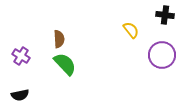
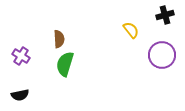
black cross: rotated 24 degrees counterclockwise
green semicircle: rotated 120 degrees counterclockwise
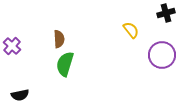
black cross: moved 1 px right, 2 px up
purple cross: moved 9 px left, 10 px up; rotated 12 degrees clockwise
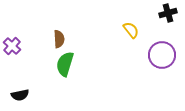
black cross: moved 2 px right
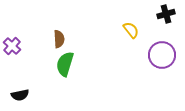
black cross: moved 2 px left, 1 px down
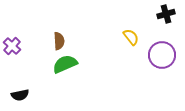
yellow semicircle: moved 7 px down
brown semicircle: moved 2 px down
green semicircle: rotated 50 degrees clockwise
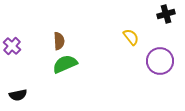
purple circle: moved 2 px left, 6 px down
black semicircle: moved 2 px left
